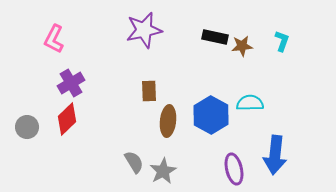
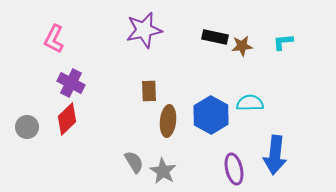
cyan L-shape: moved 1 px right, 1 px down; rotated 115 degrees counterclockwise
purple cross: rotated 32 degrees counterclockwise
gray star: rotated 12 degrees counterclockwise
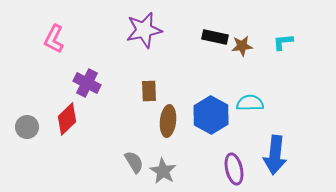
purple cross: moved 16 px right
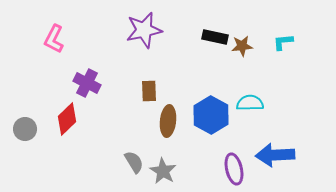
gray circle: moved 2 px left, 2 px down
blue arrow: rotated 81 degrees clockwise
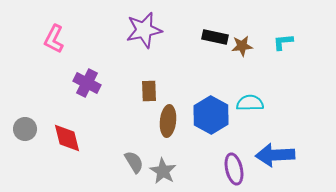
red diamond: moved 19 px down; rotated 60 degrees counterclockwise
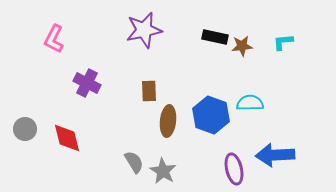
blue hexagon: rotated 9 degrees counterclockwise
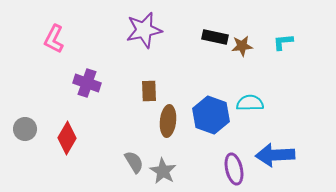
purple cross: rotated 8 degrees counterclockwise
red diamond: rotated 44 degrees clockwise
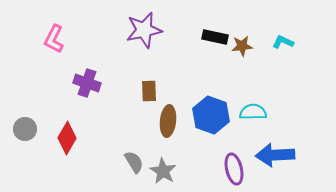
cyan L-shape: rotated 30 degrees clockwise
cyan semicircle: moved 3 px right, 9 px down
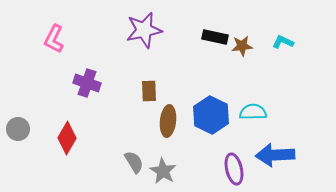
blue hexagon: rotated 6 degrees clockwise
gray circle: moved 7 px left
